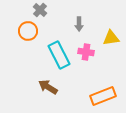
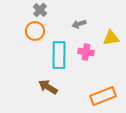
gray arrow: rotated 72 degrees clockwise
orange circle: moved 7 px right
cyan rectangle: rotated 28 degrees clockwise
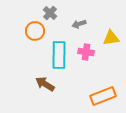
gray cross: moved 10 px right, 3 px down
brown arrow: moved 3 px left, 3 px up
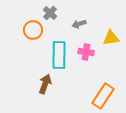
orange circle: moved 2 px left, 1 px up
brown arrow: rotated 78 degrees clockwise
orange rectangle: rotated 35 degrees counterclockwise
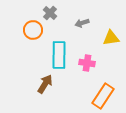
gray arrow: moved 3 px right, 1 px up
pink cross: moved 1 px right, 11 px down
brown arrow: rotated 12 degrees clockwise
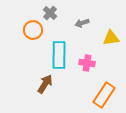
orange rectangle: moved 1 px right, 1 px up
